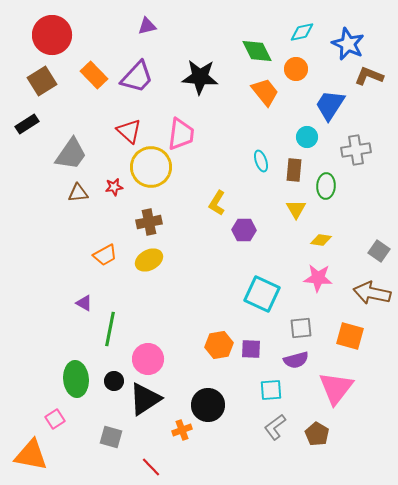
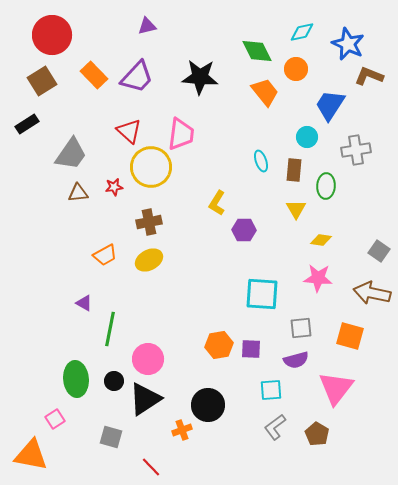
cyan square at (262, 294): rotated 21 degrees counterclockwise
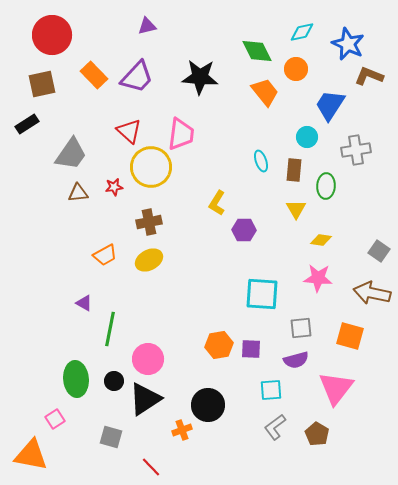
brown square at (42, 81): moved 3 px down; rotated 20 degrees clockwise
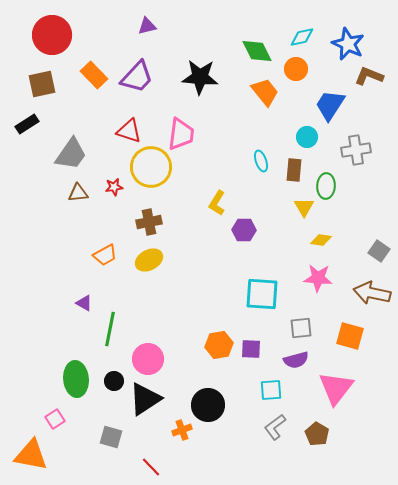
cyan diamond at (302, 32): moved 5 px down
red triangle at (129, 131): rotated 24 degrees counterclockwise
yellow triangle at (296, 209): moved 8 px right, 2 px up
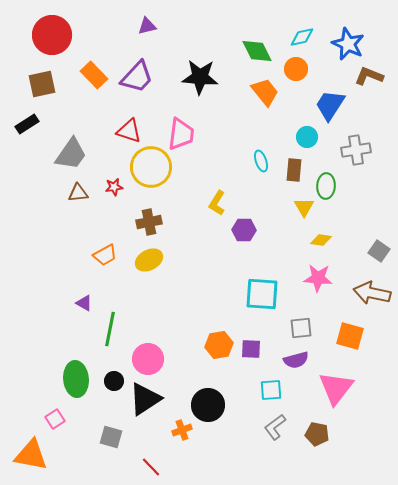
brown pentagon at (317, 434): rotated 20 degrees counterclockwise
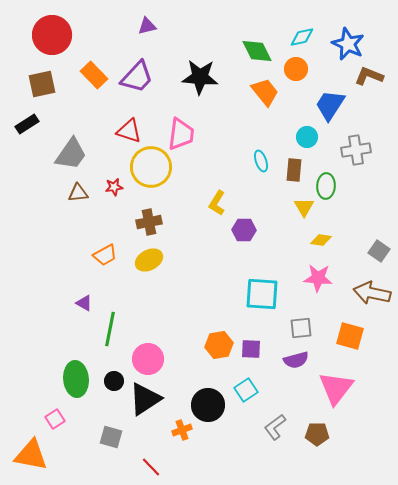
cyan square at (271, 390): moved 25 px left; rotated 30 degrees counterclockwise
brown pentagon at (317, 434): rotated 10 degrees counterclockwise
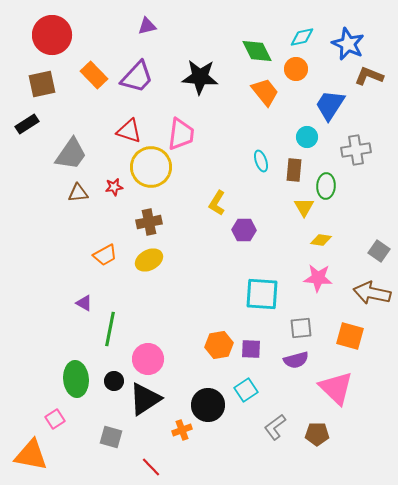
pink triangle at (336, 388): rotated 24 degrees counterclockwise
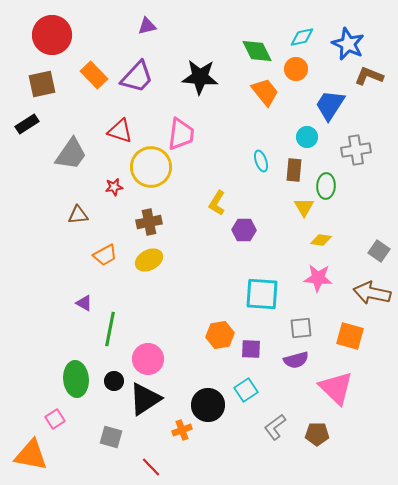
red triangle at (129, 131): moved 9 px left
brown triangle at (78, 193): moved 22 px down
orange hexagon at (219, 345): moved 1 px right, 10 px up
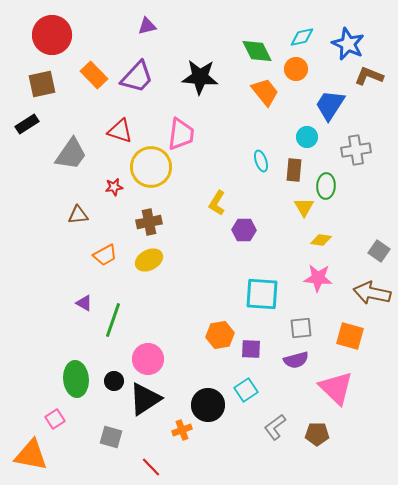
green line at (110, 329): moved 3 px right, 9 px up; rotated 8 degrees clockwise
